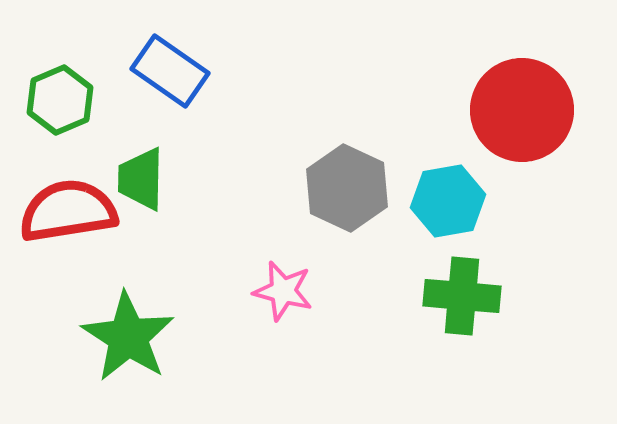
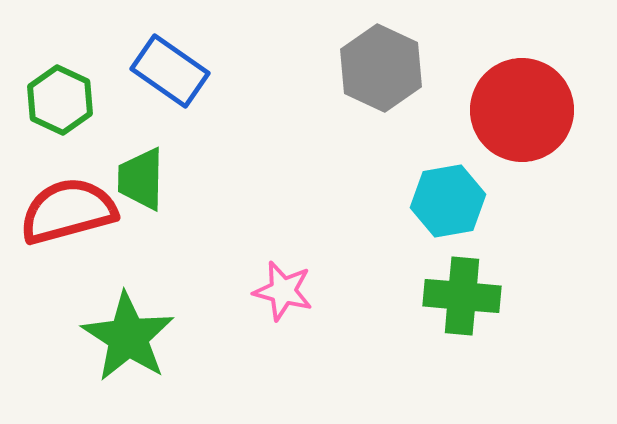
green hexagon: rotated 12 degrees counterclockwise
gray hexagon: moved 34 px right, 120 px up
red semicircle: rotated 6 degrees counterclockwise
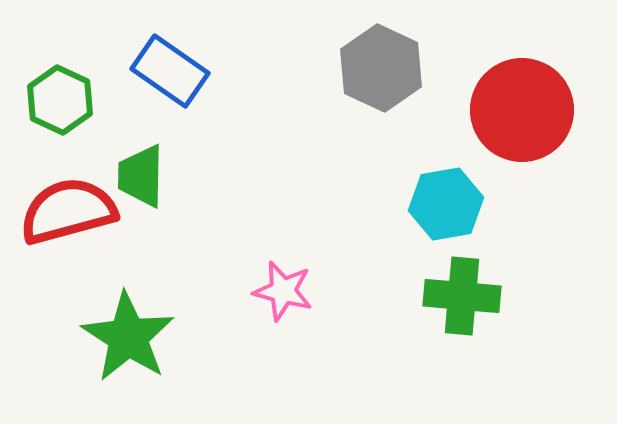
green trapezoid: moved 3 px up
cyan hexagon: moved 2 px left, 3 px down
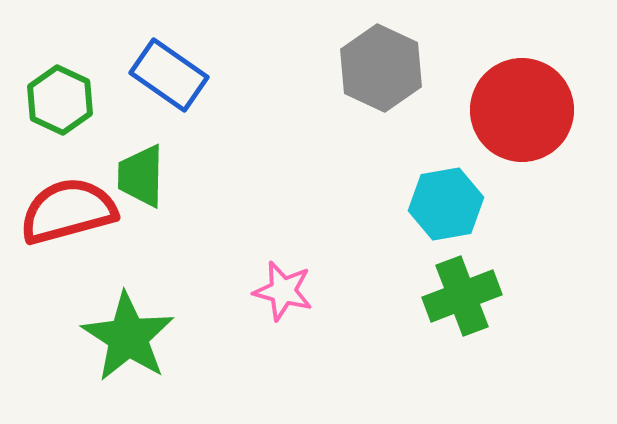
blue rectangle: moved 1 px left, 4 px down
green cross: rotated 26 degrees counterclockwise
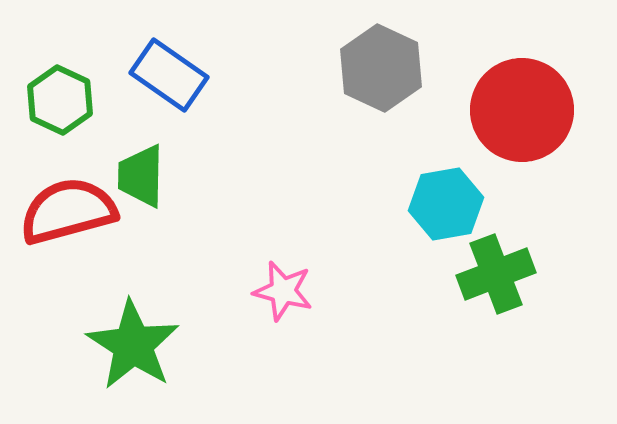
green cross: moved 34 px right, 22 px up
green star: moved 5 px right, 8 px down
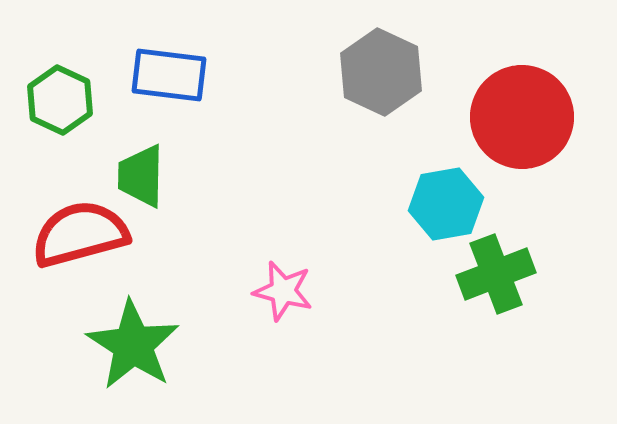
gray hexagon: moved 4 px down
blue rectangle: rotated 28 degrees counterclockwise
red circle: moved 7 px down
red semicircle: moved 12 px right, 23 px down
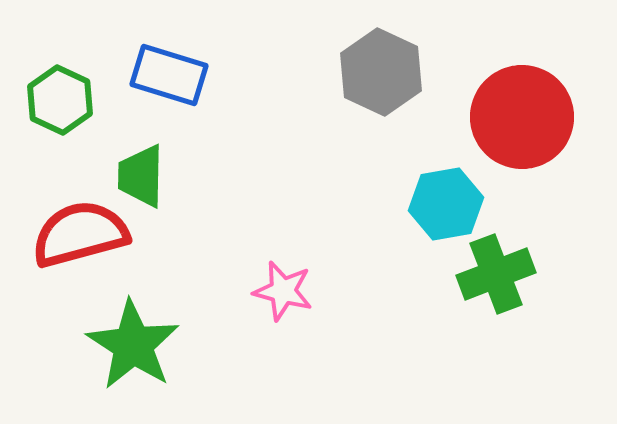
blue rectangle: rotated 10 degrees clockwise
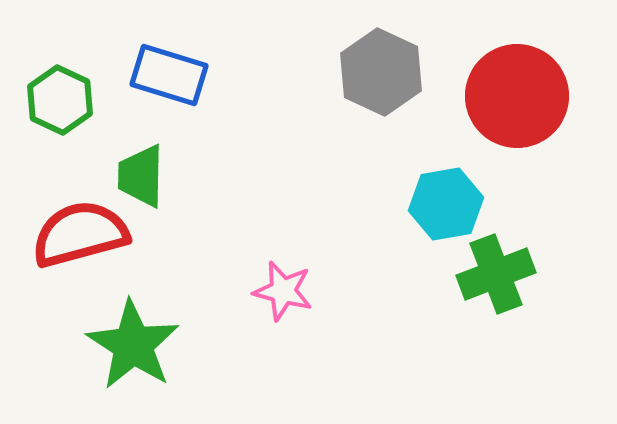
red circle: moved 5 px left, 21 px up
